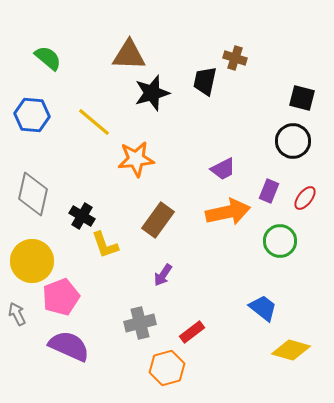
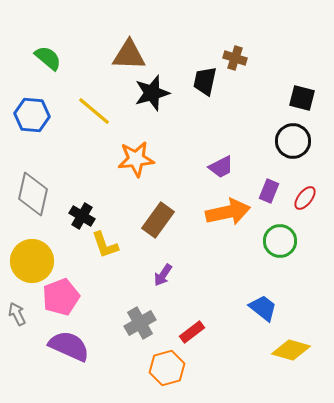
yellow line: moved 11 px up
purple trapezoid: moved 2 px left, 2 px up
gray cross: rotated 16 degrees counterclockwise
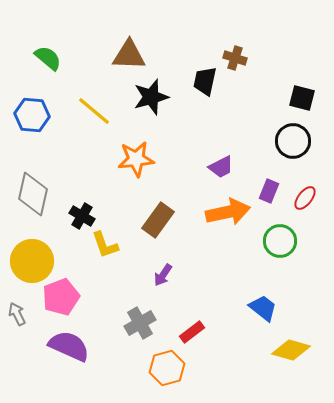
black star: moved 1 px left, 4 px down
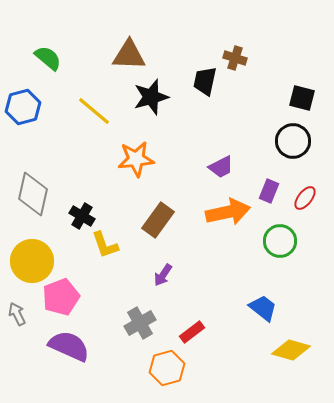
blue hexagon: moved 9 px left, 8 px up; rotated 20 degrees counterclockwise
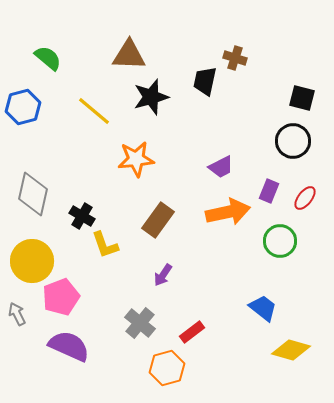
gray cross: rotated 20 degrees counterclockwise
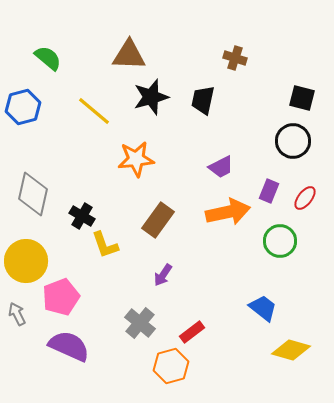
black trapezoid: moved 2 px left, 19 px down
yellow circle: moved 6 px left
orange hexagon: moved 4 px right, 2 px up
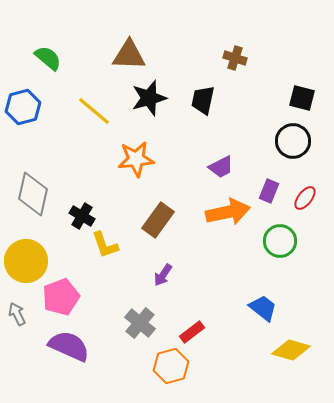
black star: moved 2 px left, 1 px down
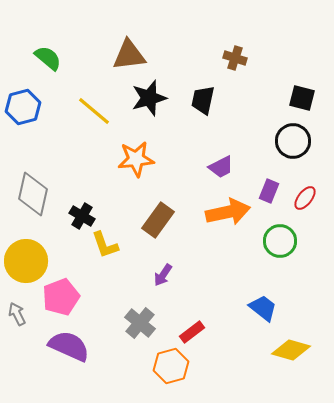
brown triangle: rotated 9 degrees counterclockwise
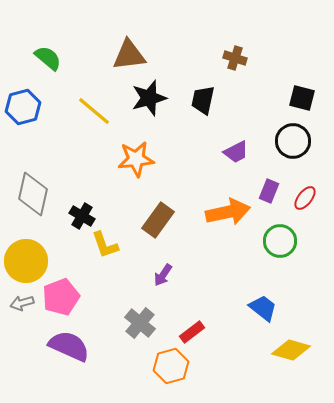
purple trapezoid: moved 15 px right, 15 px up
gray arrow: moved 5 px right, 11 px up; rotated 80 degrees counterclockwise
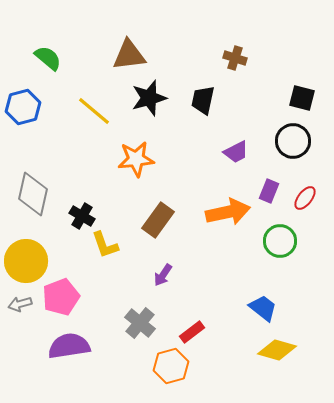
gray arrow: moved 2 px left, 1 px down
purple semicircle: rotated 33 degrees counterclockwise
yellow diamond: moved 14 px left
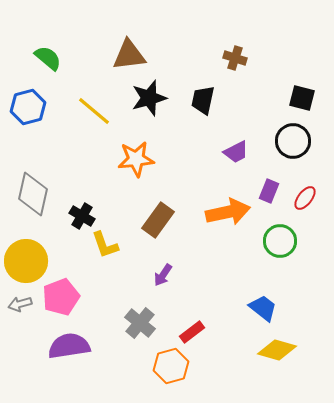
blue hexagon: moved 5 px right
